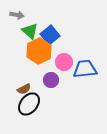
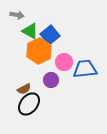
green triangle: rotated 12 degrees counterclockwise
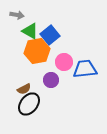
orange hexagon: moved 2 px left; rotated 15 degrees clockwise
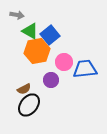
black ellipse: moved 1 px down
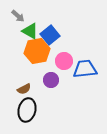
gray arrow: moved 1 px right, 1 px down; rotated 32 degrees clockwise
pink circle: moved 1 px up
black ellipse: moved 2 px left, 5 px down; rotated 25 degrees counterclockwise
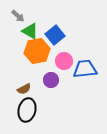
blue square: moved 5 px right
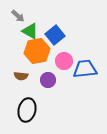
purple circle: moved 3 px left
brown semicircle: moved 3 px left, 13 px up; rotated 32 degrees clockwise
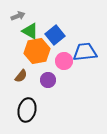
gray arrow: rotated 64 degrees counterclockwise
blue trapezoid: moved 17 px up
brown semicircle: rotated 56 degrees counterclockwise
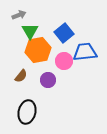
gray arrow: moved 1 px right, 1 px up
green triangle: rotated 30 degrees clockwise
blue square: moved 9 px right, 2 px up
orange hexagon: moved 1 px right, 1 px up
black ellipse: moved 2 px down
